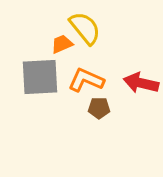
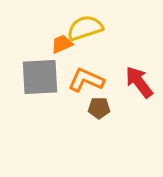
yellow semicircle: rotated 69 degrees counterclockwise
red arrow: moved 2 px left, 1 px up; rotated 40 degrees clockwise
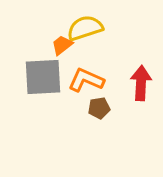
orange trapezoid: moved 1 px down; rotated 15 degrees counterclockwise
gray square: moved 3 px right
red arrow: moved 2 px right, 1 px down; rotated 40 degrees clockwise
brown pentagon: rotated 10 degrees counterclockwise
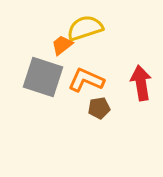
gray square: rotated 21 degrees clockwise
red arrow: rotated 12 degrees counterclockwise
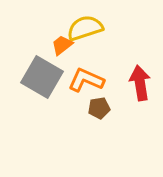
gray square: moved 1 px left; rotated 12 degrees clockwise
red arrow: moved 1 px left
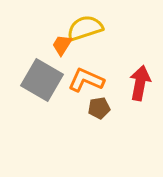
orange trapezoid: rotated 20 degrees counterclockwise
gray square: moved 3 px down
red arrow: rotated 20 degrees clockwise
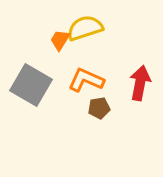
orange trapezoid: moved 2 px left, 5 px up
gray square: moved 11 px left, 5 px down
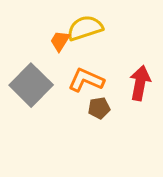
orange trapezoid: moved 1 px down
gray square: rotated 15 degrees clockwise
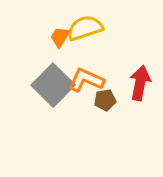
orange trapezoid: moved 4 px up
gray square: moved 22 px right
brown pentagon: moved 6 px right, 8 px up
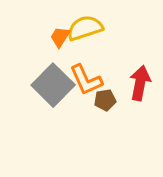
orange L-shape: rotated 138 degrees counterclockwise
